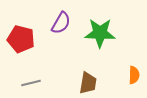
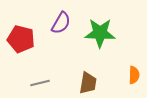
gray line: moved 9 px right
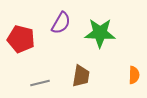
brown trapezoid: moved 7 px left, 7 px up
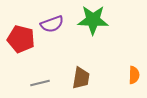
purple semicircle: moved 9 px left, 1 px down; rotated 40 degrees clockwise
green star: moved 7 px left, 13 px up
brown trapezoid: moved 2 px down
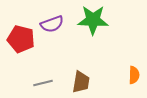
brown trapezoid: moved 4 px down
gray line: moved 3 px right
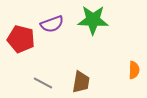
orange semicircle: moved 5 px up
gray line: rotated 42 degrees clockwise
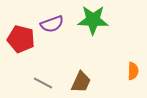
orange semicircle: moved 1 px left, 1 px down
brown trapezoid: rotated 15 degrees clockwise
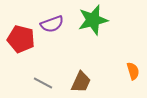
green star: rotated 16 degrees counterclockwise
orange semicircle: rotated 18 degrees counterclockwise
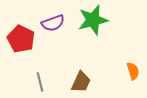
purple semicircle: moved 1 px right, 1 px up
red pentagon: rotated 12 degrees clockwise
gray line: moved 3 px left, 1 px up; rotated 48 degrees clockwise
